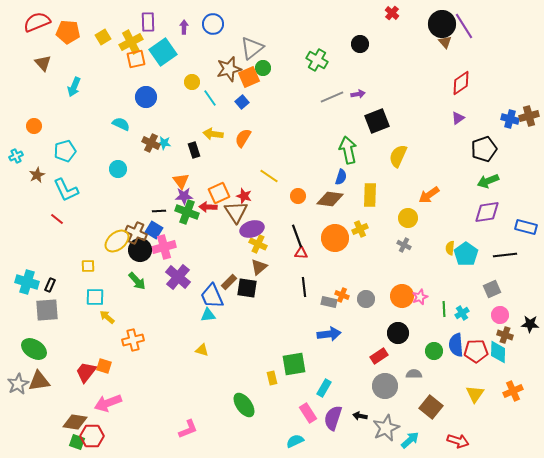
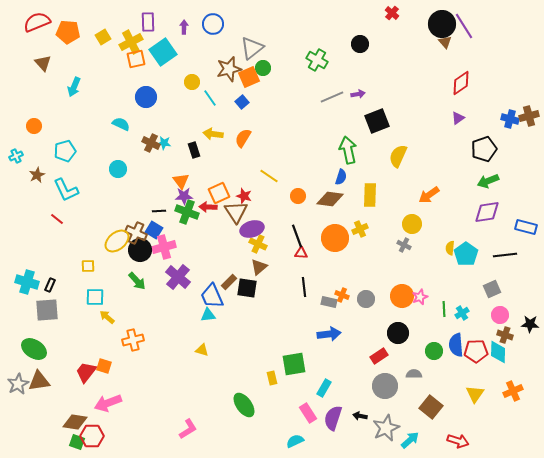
yellow circle at (408, 218): moved 4 px right, 6 px down
pink L-shape at (188, 429): rotated 10 degrees counterclockwise
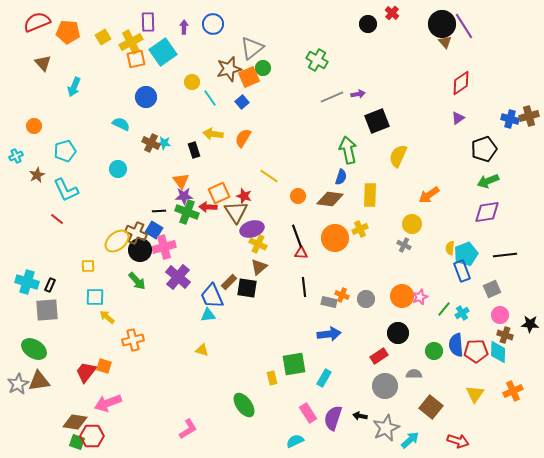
black circle at (360, 44): moved 8 px right, 20 px up
blue rectangle at (526, 227): moved 64 px left, 44 px down; rotated 55 degrees clockwise
cyan pentagon at (466, 254): rotated 15 degrees clockwise
green line at (444, 309): rotated 42 degrees clockwise
cyan rectangle at (324, 388): moved 10 px up
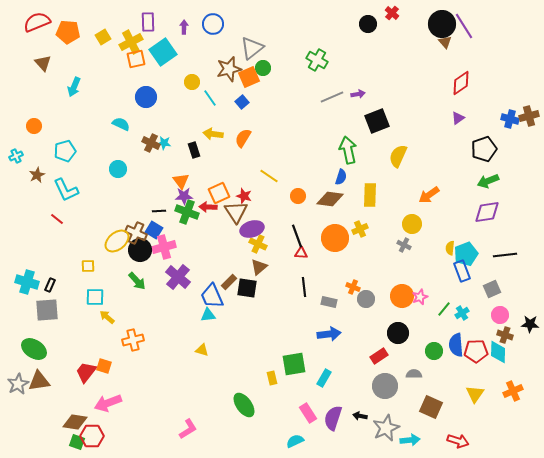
orange cross at (342, 295): moved 11 px right, 8 px up
brown square at (431, 407): rotated 15 degrees counterclockwise
cyan arrow at (410, 440): rotated 36 degrees clockwise
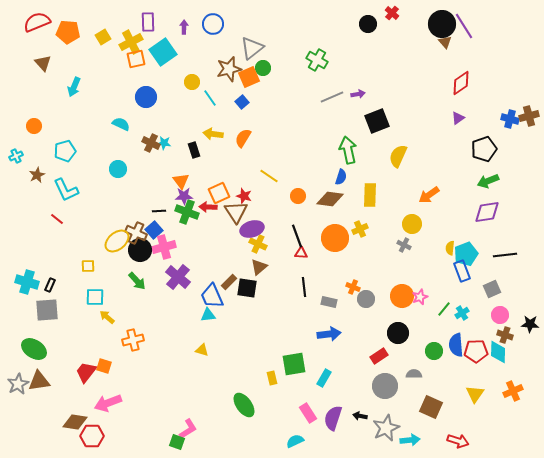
blue square at (154, 230): rotated 18 degrees clockwise
green square at (77, 442): moved 100 px right
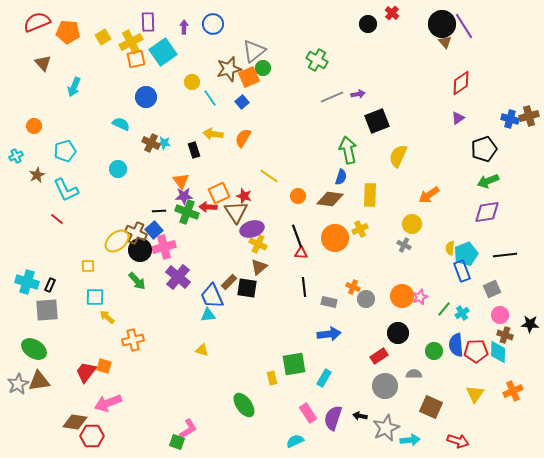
gray triangle at (252, 48): moved 2 px right, 3 px down
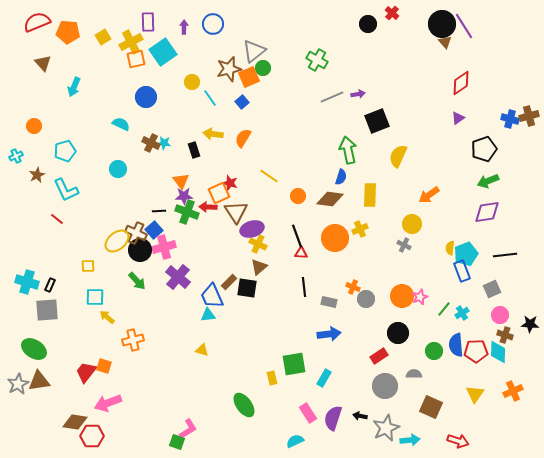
red star at (244, 196): moved 14 px left, 13 px up
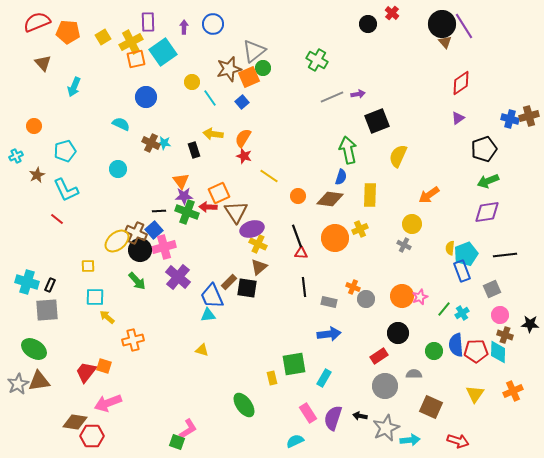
red star at (230, 183): moved 14 px right, 27 px up
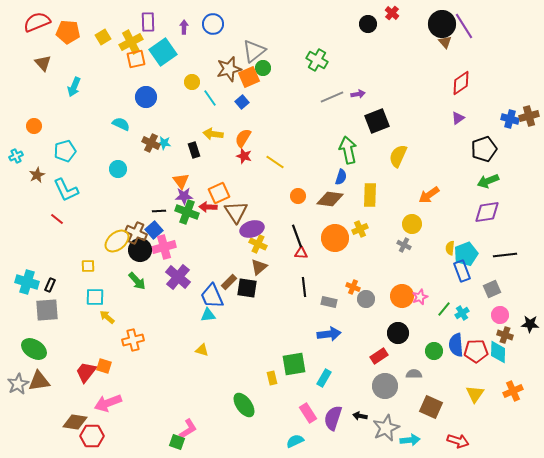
yellow line at (269, 176): moved 6 px right, 14 px up
